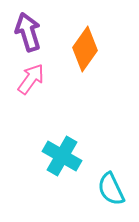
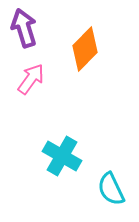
purple arrow: moved 4 px left, 4 px up
orange diamond: rotated 9 degrees clockwise
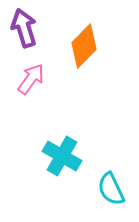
orange diamond: moved 1 px left, 3 px up
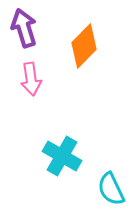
pink arrow: rotated 136 degrees clockwise
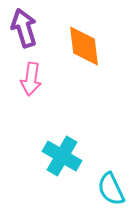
orange diamond: rotated 51 degrees counterclockwise
pink arrow: rotated 16 degrees clockwise
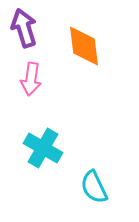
cyan cross: moved 19 px left, 8 px up
cyan semicircle: moved 17 px left, 2 px up
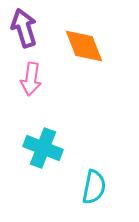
orange diamond: rotated 15 degrees counterclockwise
cyan cross: rotated 9 degrees counterclockwise
cyan semicircle: rotated 144 degrees counterclockwise
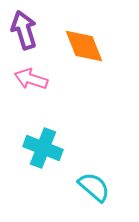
purple arrow: moved 2 px down
pink arrow: rotated 100 degrees clockwise
cyan semicircle: rotated 60 degrees counterclockwise
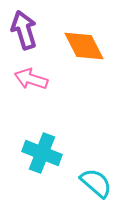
orange diamond: rotated 6 degrees counterclockwise
cyan cross: moved 1 px left, 5 px down
cyan semicircle: moved 2 px right, 4 px up
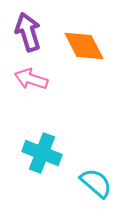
purple arrow: moved 4 px right, 2 px down
